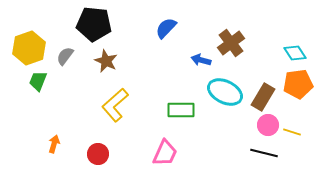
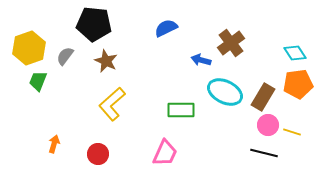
blue semicircle: rotated 20 degrees clockwise
yellow L-shape: moved 3 px left, 1 px up
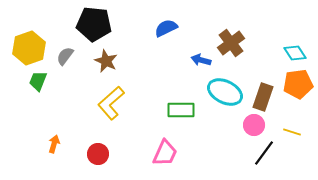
brown rectangle: rotated 12 degrees counterclockwise
yellow L-shape: moved 1 px left, 1 px up
pink circle: moved 14 px left
black line: rotated 68 degrees counterclockwise
